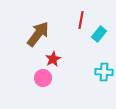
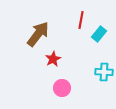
pink circle: moved 19 px right, 10 px down
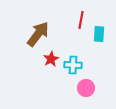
cyan rectangle: rotated 35 degrees counterclockwise
red star: moved 2 px left
cyan cross: moved 31 px left, 7 px up
pink circle: moved 24 px right
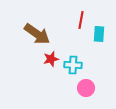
brown arrow: moved 1 px left; rotated 88 degrees clockwise
red star: rotated 14 degrees clockwise
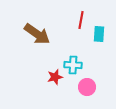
red star: moved 4 px right, 18 px down
pink circle: moved 1 px right, 1 px up
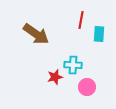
brown arrow: moved 1 px left
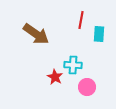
red star: rotated 28 degrees counterclockwise
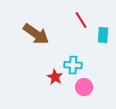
red line: rotated 42 degrees counterclockwise
cyan rectangle: moved 4 px right, 1 px down
pink circle: moved 3 px left
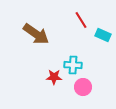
cyan rectangle: rotated 70 degrees counterclockwise
red star: moved 1 px left; rotated 28 degrees counterclockwise
pink circle: moved 1 px left
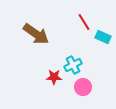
red line: moved 3 px right, 2 px down
cyan rectangle: moved 2 px down
cyan cross: rotated 30 degrees counterclockwise
